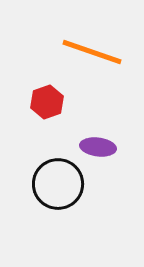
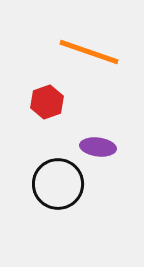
orange line: moved 3 px left
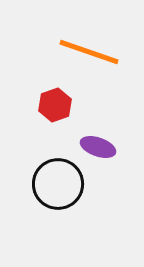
red hexagon: moved 8 px right, 3 px down
purple ellipse: rotated 12 degrees clockwise
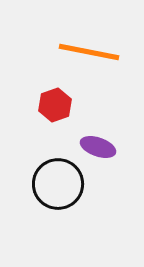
orange line: rotated 8 degrees counterclockwise
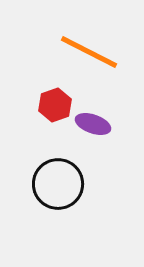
orange line: rotated 16 degrees clockwise
purple ellipse: moved 5 px left, 23 px up
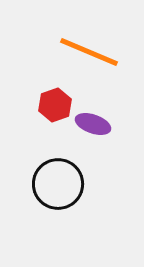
orange line: rotated 4 degrees counterclockwise
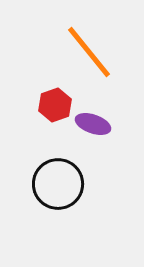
orange line: rotated 28 degrees clockwise
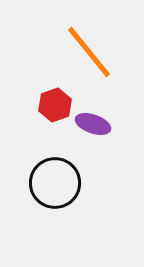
black circle: moved 3 px left, 1 px up
